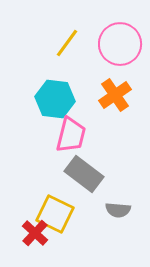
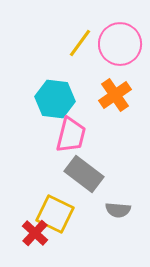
yellow line: moved 13 px right
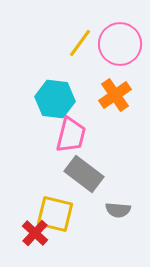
yellow square: rotated 12 degrees counterclockwise
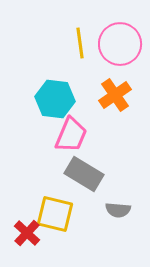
yellow line: rotated 44 degrees counterclockwise
pink trapezoid: rotated 9 degrees clockwise
gray rectangle: rotated 6 degrees counterclockwise
red cross: moved 8 px left
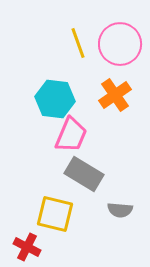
yellow line: moved 2 px left; rotated 12 degrees counterclockwise
gray semicircle: moved 2 px right
red cross: moved 14 px down; rotated 16 degrees counterclockwise
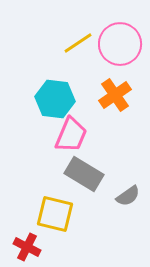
yellow line: rotated 76 degrees clockwise
gray semicircle: moved 8 px right, 14 px up; rotated 40 degrees counterclockwise
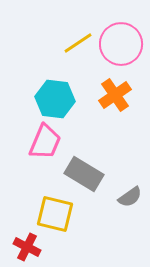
pink circle: moved 1 px right
pink trapezoid: moved 26 px left, 7 px down
gray semicircle: moved 2 px right, 1 px down
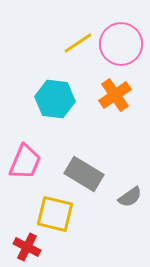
pink trapezoid: moved 20 px left, 20 px down
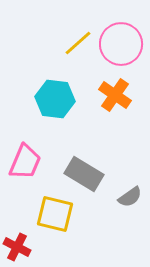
yellow line: rotated 8 degrees counterclockwise
orange cross: rotated 20 degrees counterclockwise
red cross: moved 10 px left
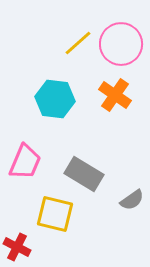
gray semicircle: moved 2 px right, 3 px down
